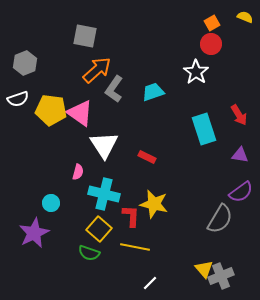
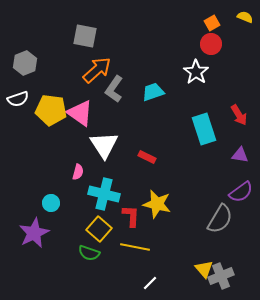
yellow star: moved 3 px right
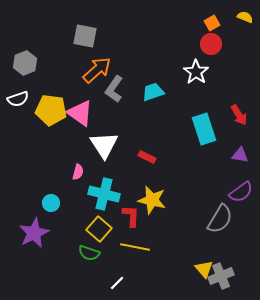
yellow star: moved 5 px left, 4 px up
white line: moved 33 px left
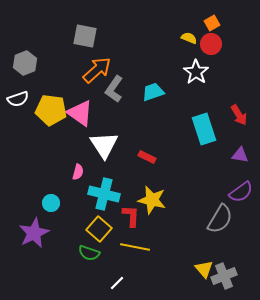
yellow semicircle: moved 56 px left, 21 px down
gray cross: moved 3 px right
